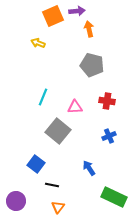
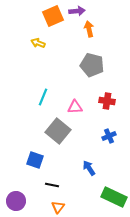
blue square: moved 1 px left, 4 px up; rotated 18 degrees counterclockwise
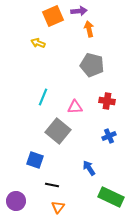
purple arrow: moved 2 px right
green rectangle: moved 3 px left
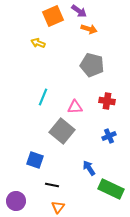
purple arrow: rotated 42 degrees clockwise
orange arrow: rotated 119 degrees clockwise
gray square: moved 4 px right
green rectangle: moved 8 px up
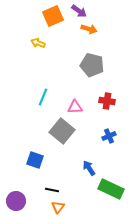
black line: moved 5 px down
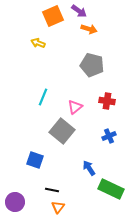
pink triangle: rotated 35 degrees counterclockwise
purple circle: moved 1 px left, 1 px down
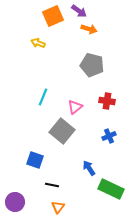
black line: moved 5 px up
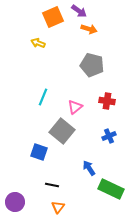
orange square: moved 1 px down
blue square: moved 4 px right, 8 px up
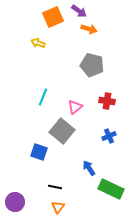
black line: moved 3 px right, 2 px down
